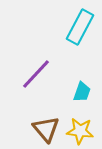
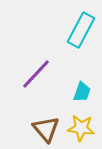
cyan rectangle: moved 1 px right, 3 px down
yellow star: moved 1 px right, 3 px up
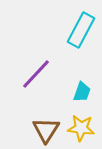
brown triangle: moved 1 px down; rotated 12 degrees clockwise
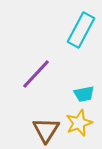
cyan trapezoid: moved 2 px right, 2 px down; rotated 60 degrees clockwise
yellow star: moved 2 px left, 5 px up; rotated 28 degrees counterclockwise
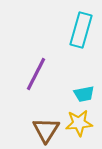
cyan rectangle: rotated 12 degrees counterclockwise
purple line: rotated 16 degrees counterclockwise
yellow star: rotated 16 degrees clockwise
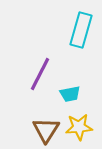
purple line: moved 4 px right
cyan trapezoid: moved 14 px left
yellow star: moved 4 px down
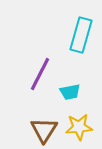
cyan rectangle: moved 5 px down
cyan trapezoid: moved 2 px up
brown triangle: moved 2 px left
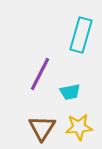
brown triangle: moved 2 px left, 2 px up
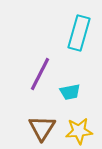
cyan rectangle: moved 2 px left, 2 px up
yellow star: moved 4 px down
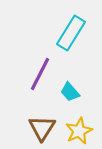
cyan rectangle: moved 8 px left; rotated 16 degrees clockwise
cyan trapezoid: rotated 60 degrees clockwise
yellow star: rotated 20 degrees counterclockwise
